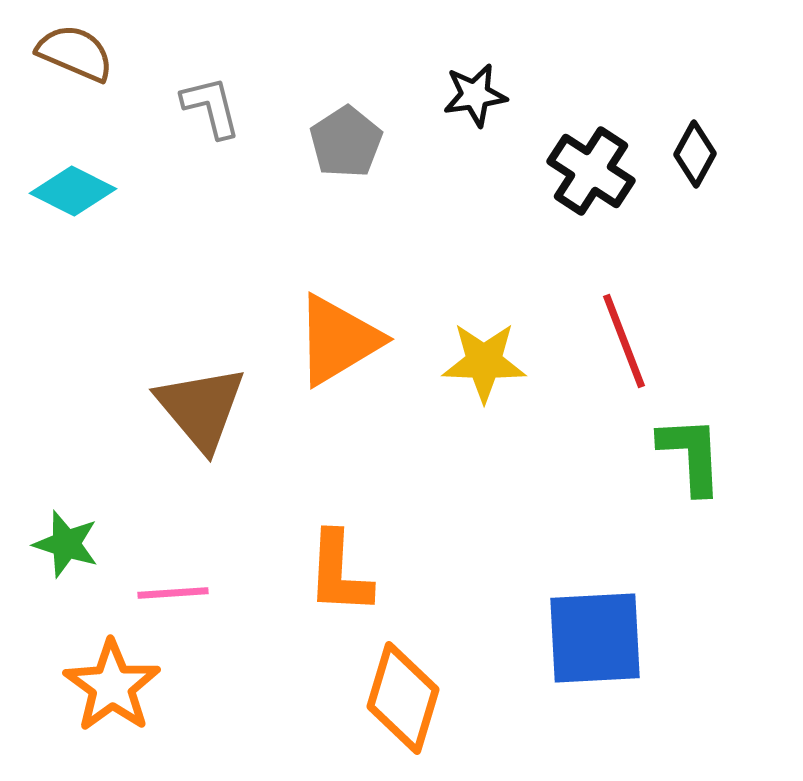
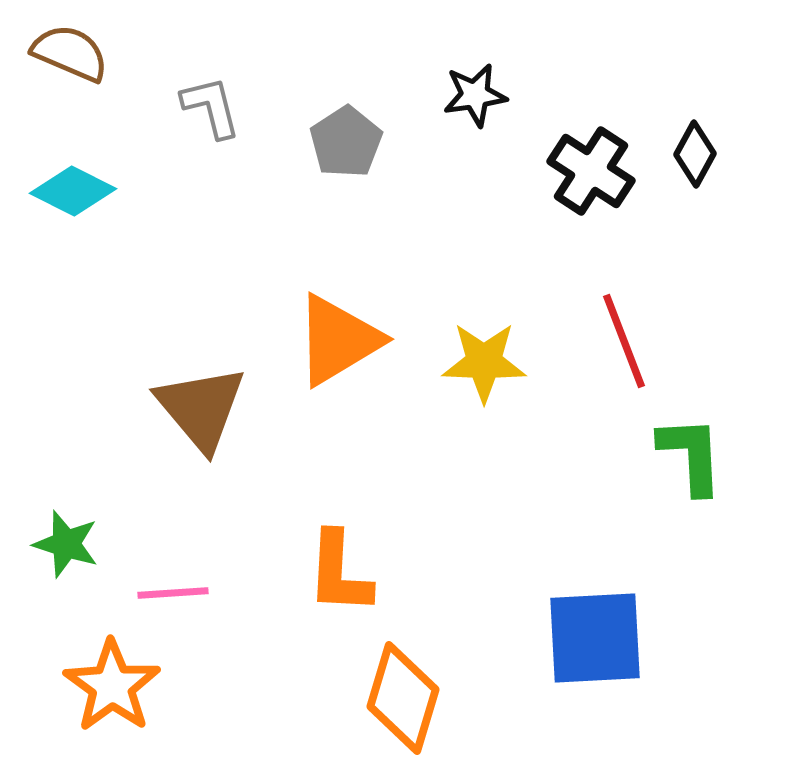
brown semicircle: moved 5 px left
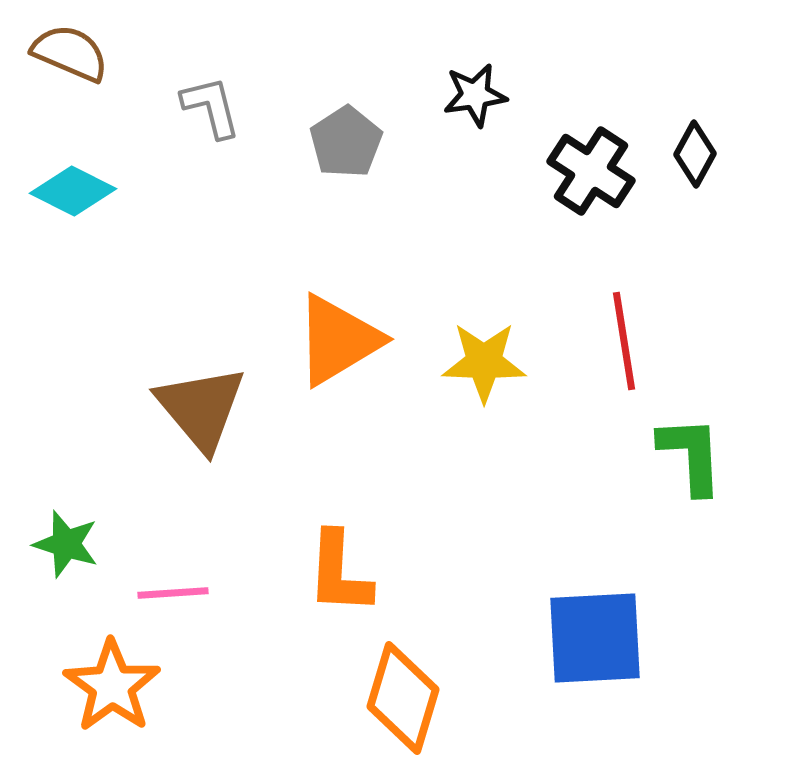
red line: rotated 12 degrees clockwise
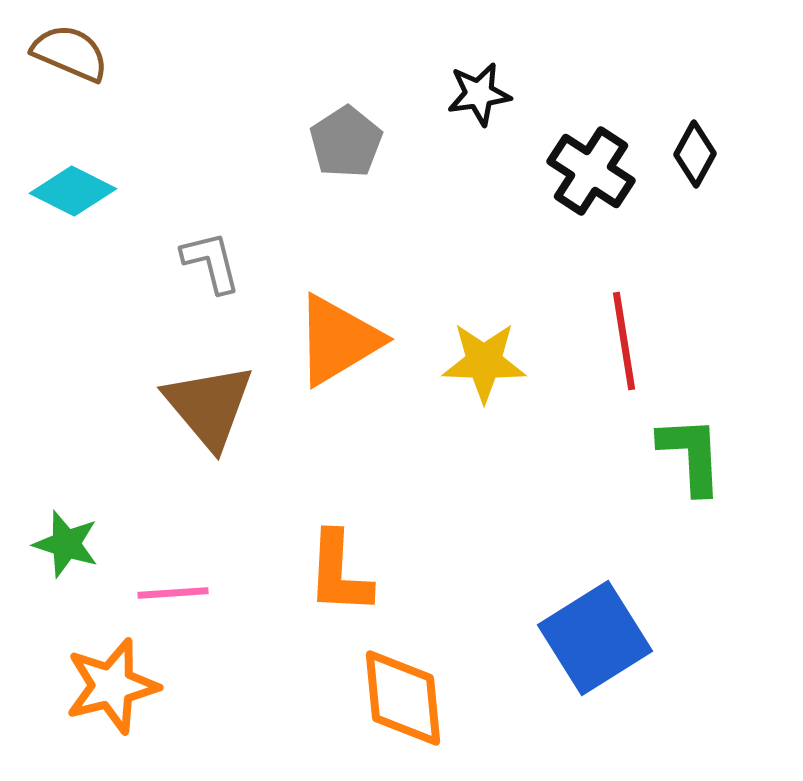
black star: moved 4 px right, 1 px up
gray L-shape: moved 155 px down
brown triangle: moved 8 px right, 2 px up
blue square: rotated 29 degrees counterclockwise
orange star: rotated 22 degrees clockwise
orange diamond: rotated 22 degrees counterclockwise
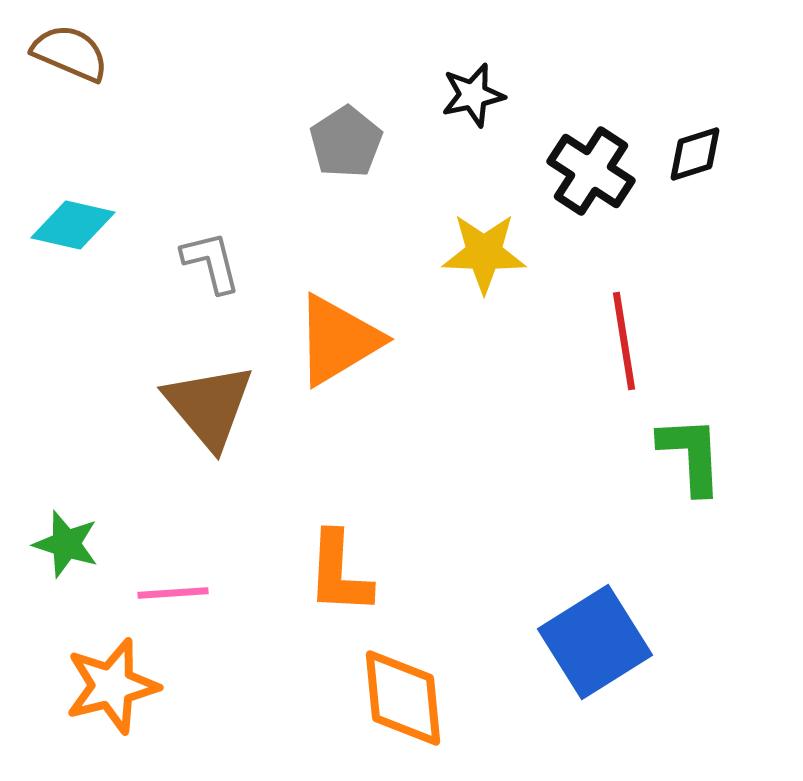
black star: moved 6 px left, 1 px down; rotated 4 degrees counterclockwise
black diamond: rotated 44 degrees clockwise
cyan diamond: moved 34 px down; rotated 14 degrees counterclockwise
yellow star: moved 109 px up
blue square: moved 4 px down
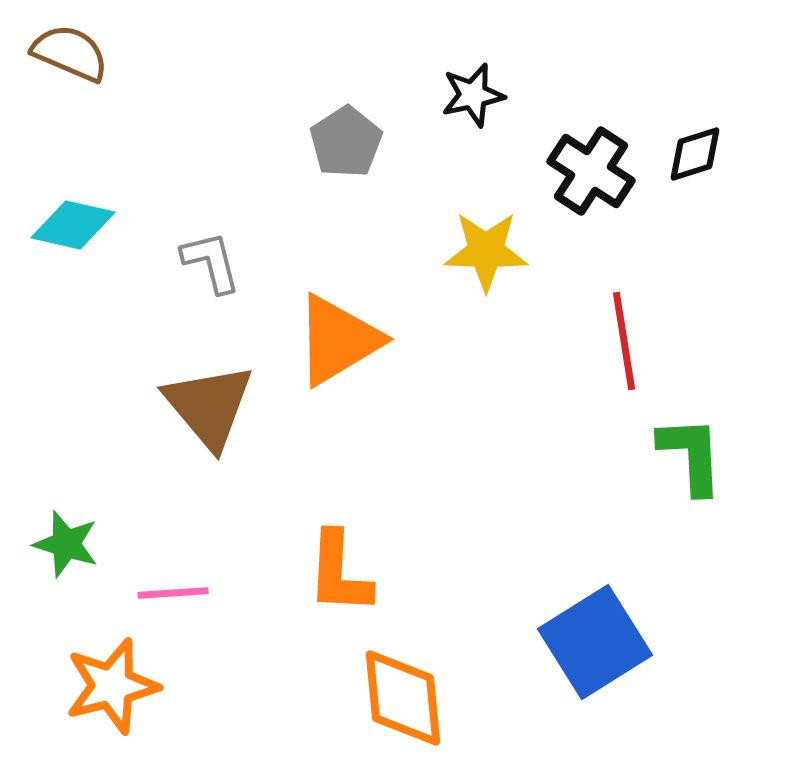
yellow star: moved 2 px right, 2 px up
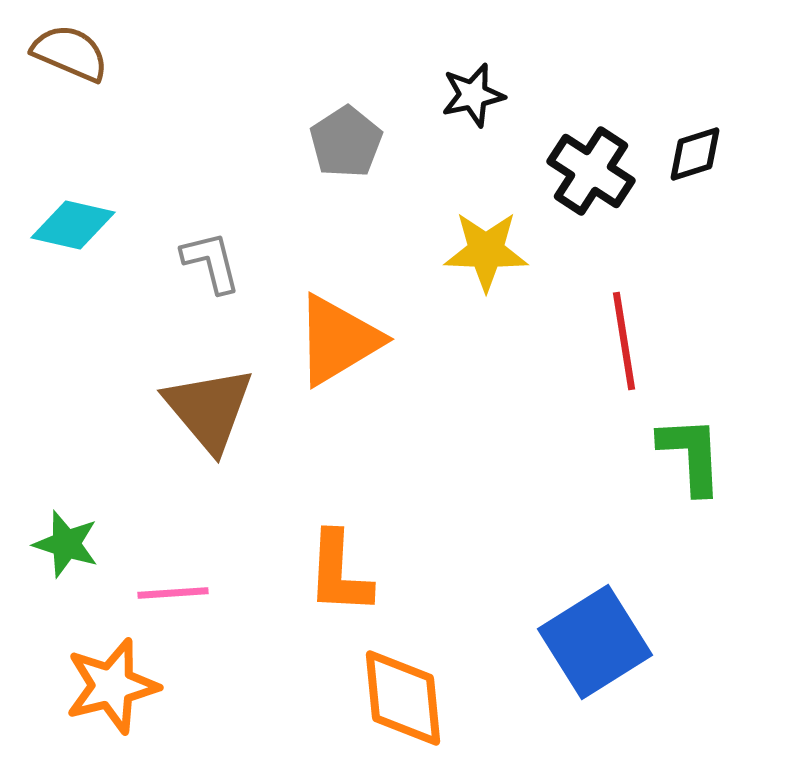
brown triangle: moved 3 px down
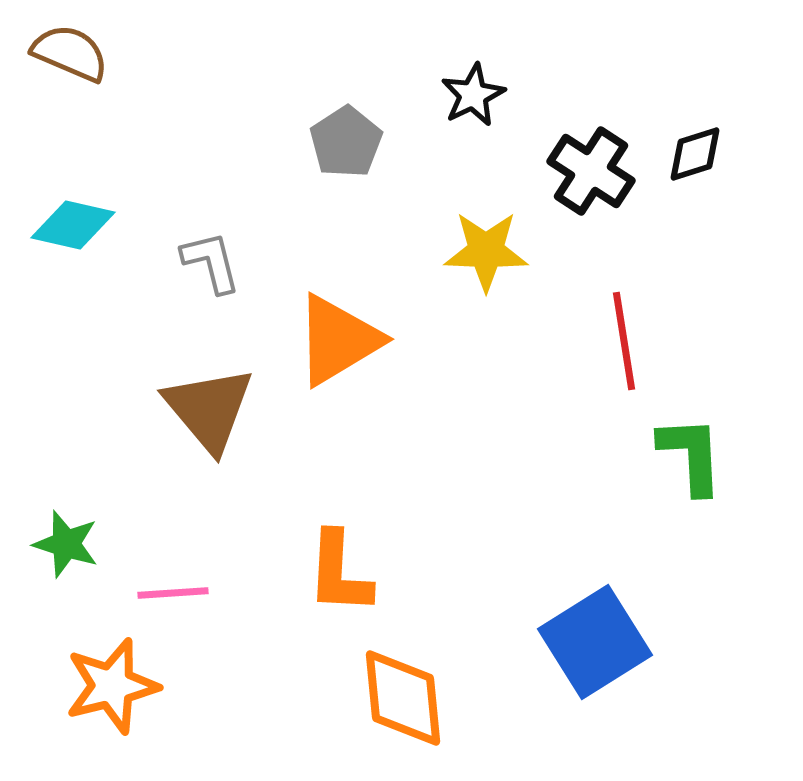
black star: rotated 14 degrees counterclockwise
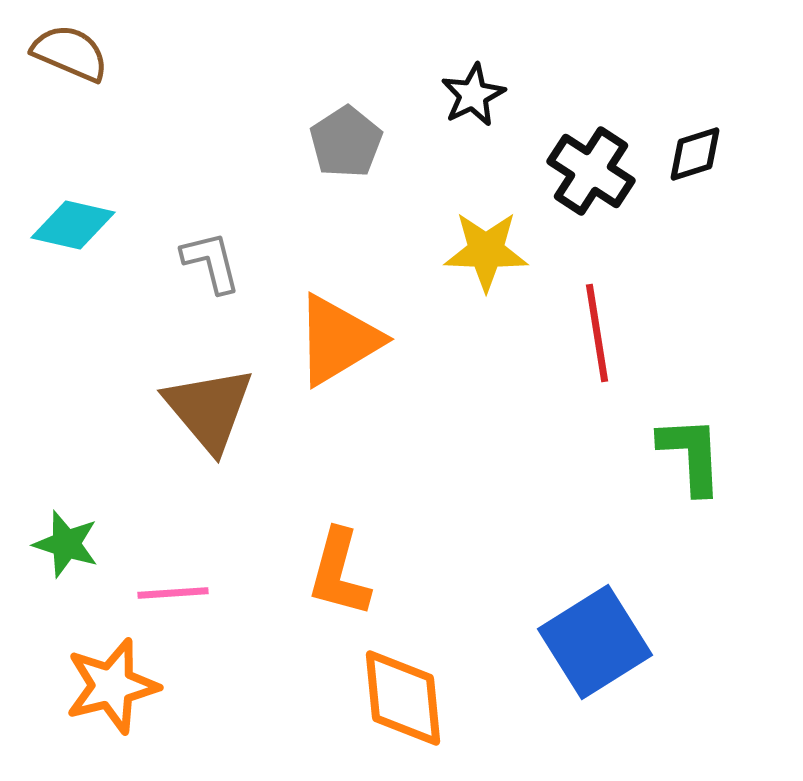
red line: moved 27 px left, 8 px up
orange L-shape: rotated 12 degrees clockwise
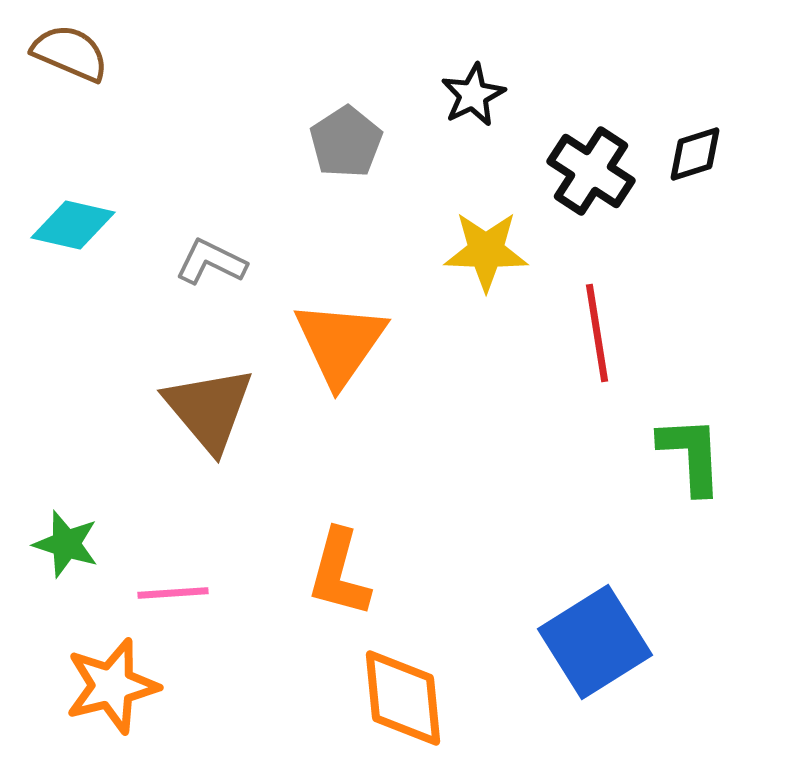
gray L-shape: rotated 50 degrees counterclockwise
orange triangle: moved 2 px right, 3 px down; rotated 24 degrees counterclockwise
